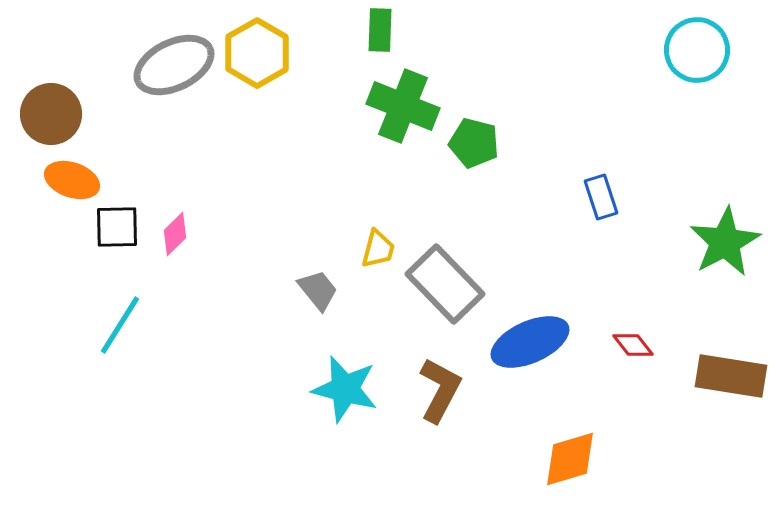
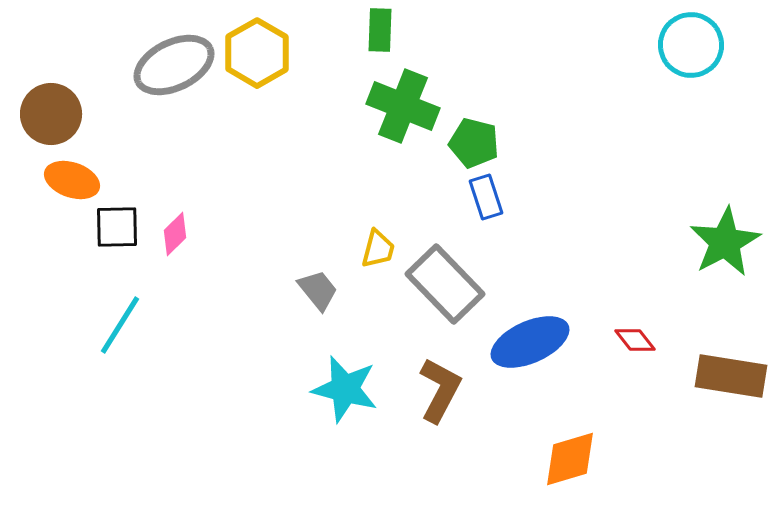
cyan circle: moved 6 px left, 5 px up
blue rectangle: moved 115 px left
red diamond: moved 2 px right, 5 px up
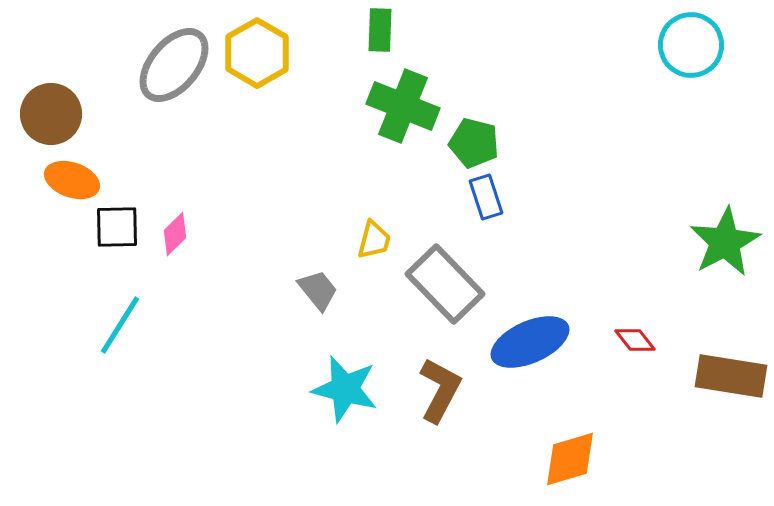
gray ellipse: rotated 24 degrees counterclockwise
yellow trapezoid: moved 4 px left, 9 px up
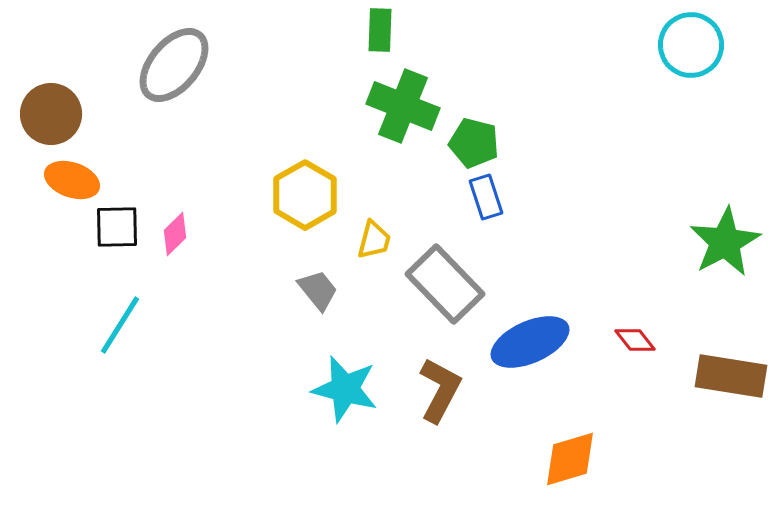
yellow hexagon: moved 48 px right, 142 px down
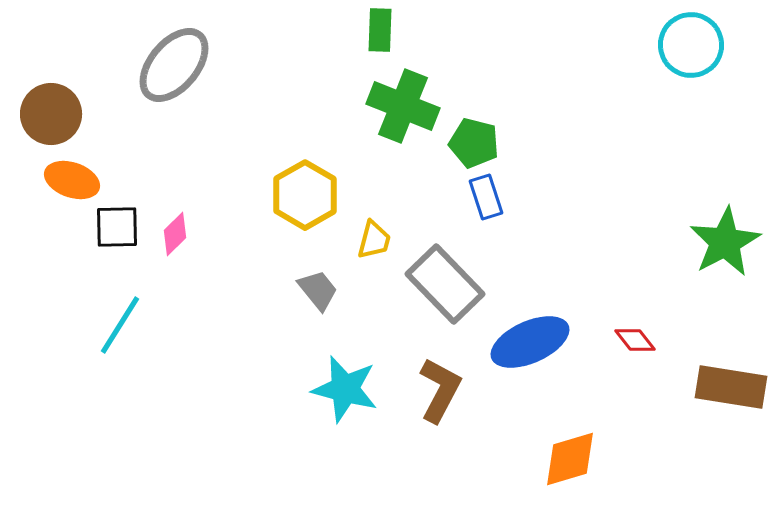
brown rectangle: moved 11 px down
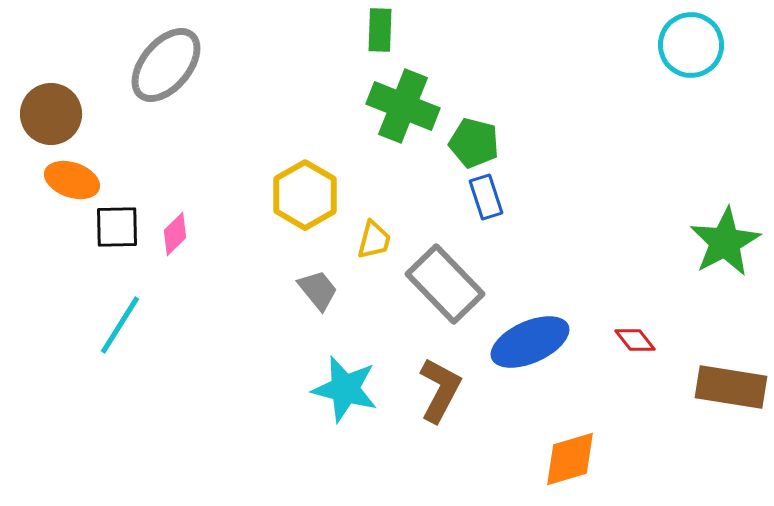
gray ellipse: moved 8 px left
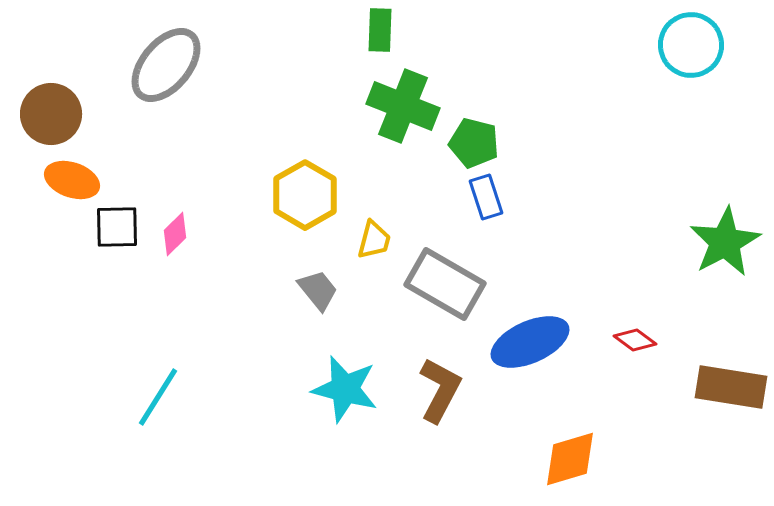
gray rectangle: rotated 16 degrees counterclockwise
cyan line: moved 38 px right, 72 px down
red diamond: rotated 15 degrees counterclockwise
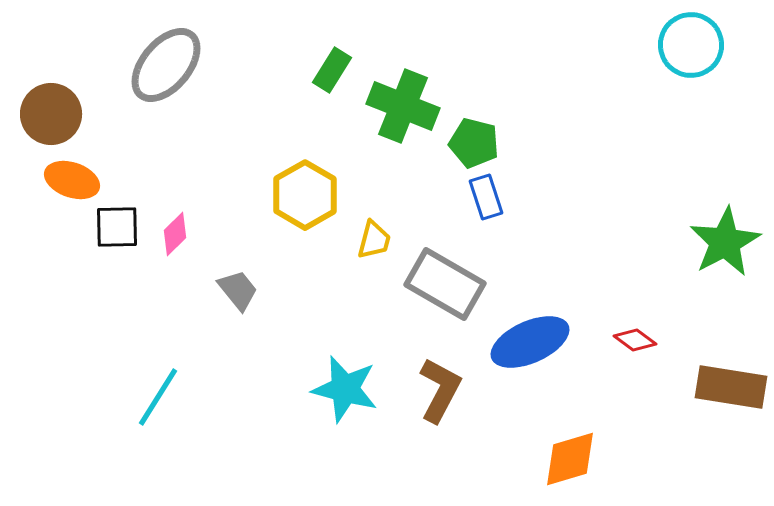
green rectangle: moved 48 px left, 40 px down; rotated 30 degrees clockwise
gray trapezoid: moved 80 px left
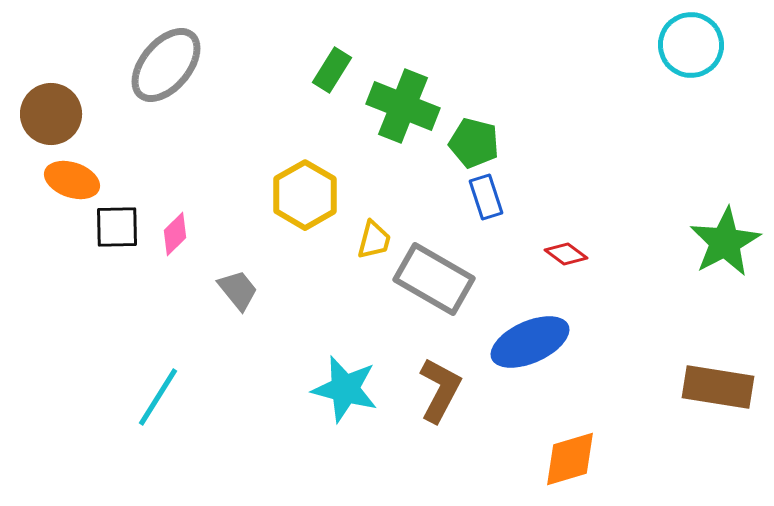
gray rectangle: moved 11 px left, 5 px up
red diamond: moved 69 px left, 86 px up
brown rectangle: moved 13 px left
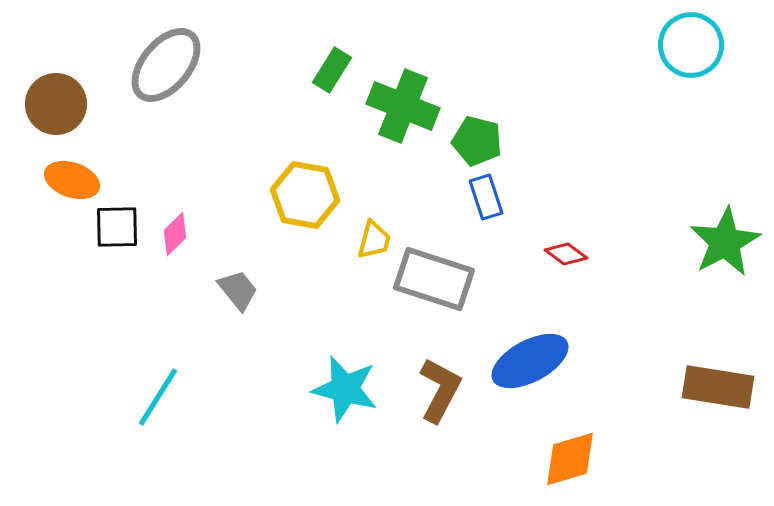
brown circle: moved 5 px right, 10 px up
green pentagon: moved 3 px right, 2 px up
yellow hexagon: rotated 20 degrees counterclockwise
gray rectangle: rotated 12 degrees counterclockwise
blue ellipse: moved 19 px down; rotated 4 degrees counterclockwise
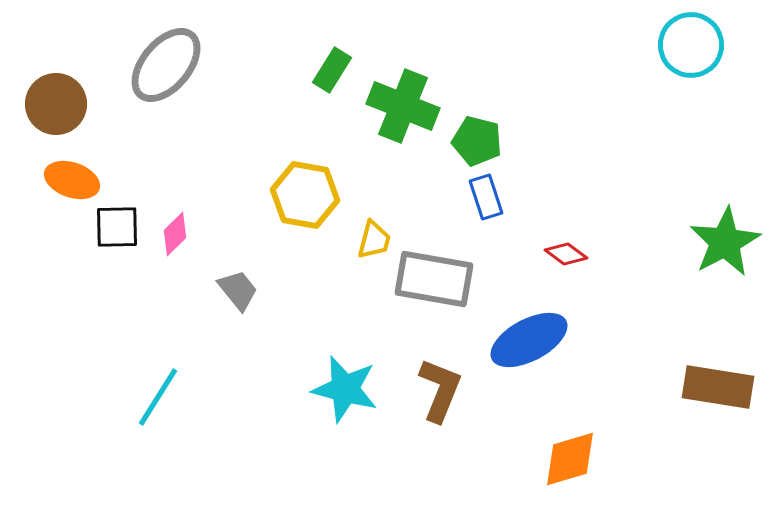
gray rectangle: rotated 8 degrees counterclockwise
blue ellipse: moved 1 px left, 21 px up
brown L-shape: rotated 6 degrees counterclockwise
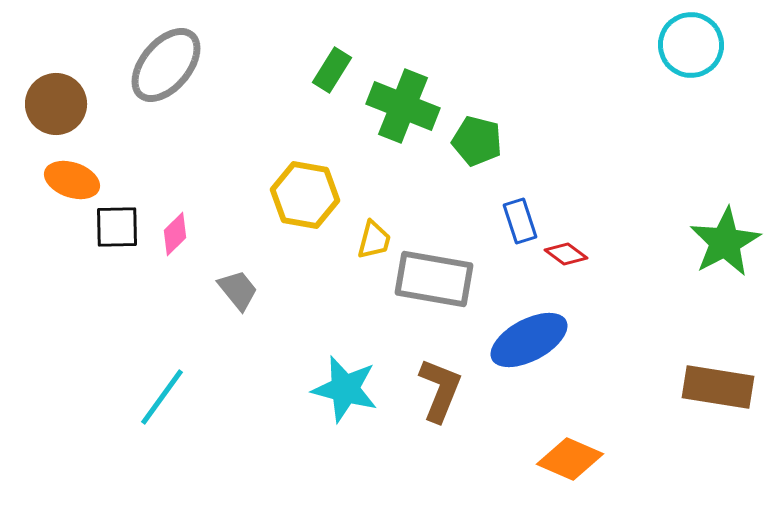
blue rectangle: moved 34 px right, 24 px down
cyan line: moved 4 px right; rotated 4 degrees clockwise
orange diamond: rotated 40 degrees clockwise
